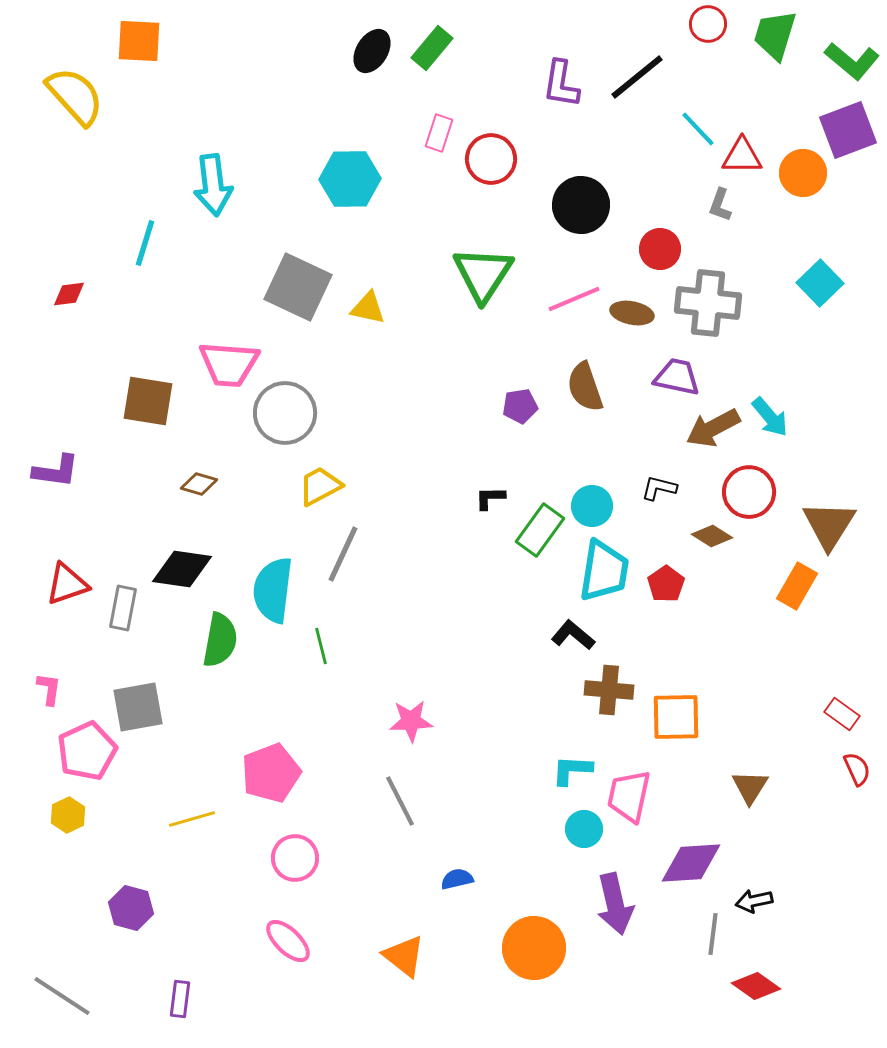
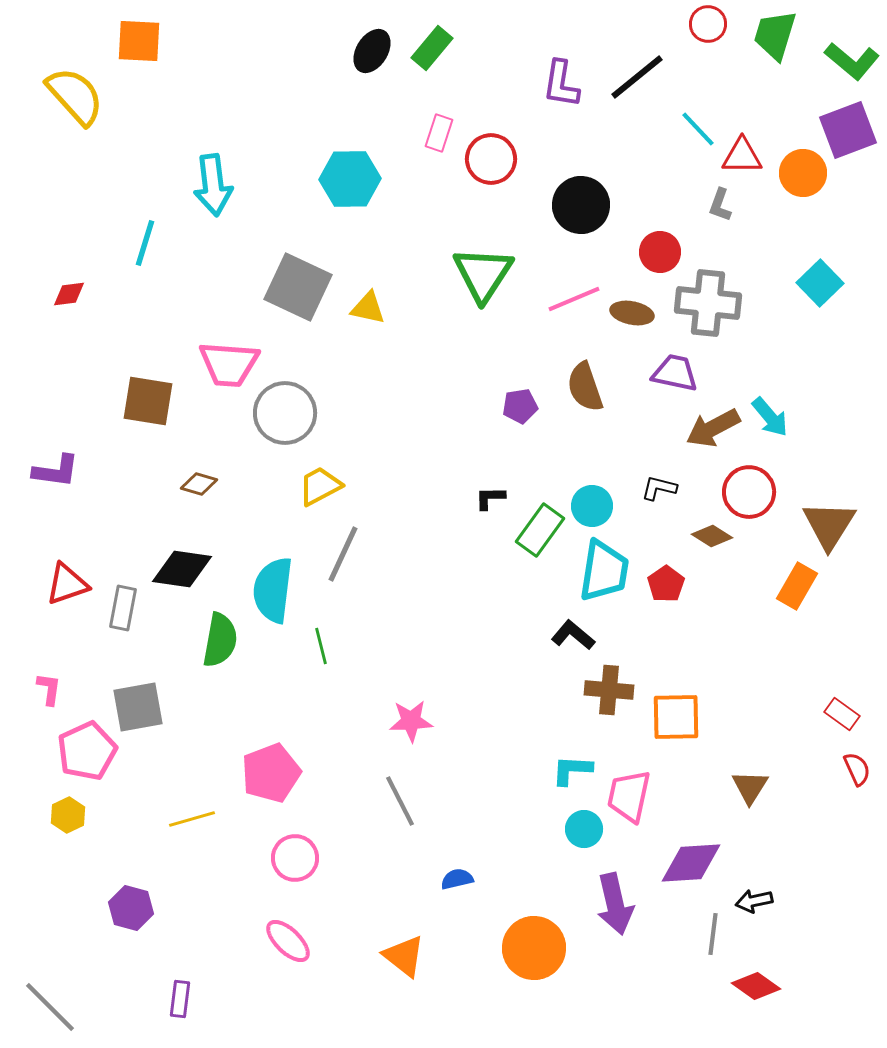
red circle at (660, 249): moved 3 px down
purple trapezoid at (677, 377): moved 2 px left, 4 px up
gray line at (62, 996): moved 12 px left, 11 px down; rotated 12 degrees clockwise
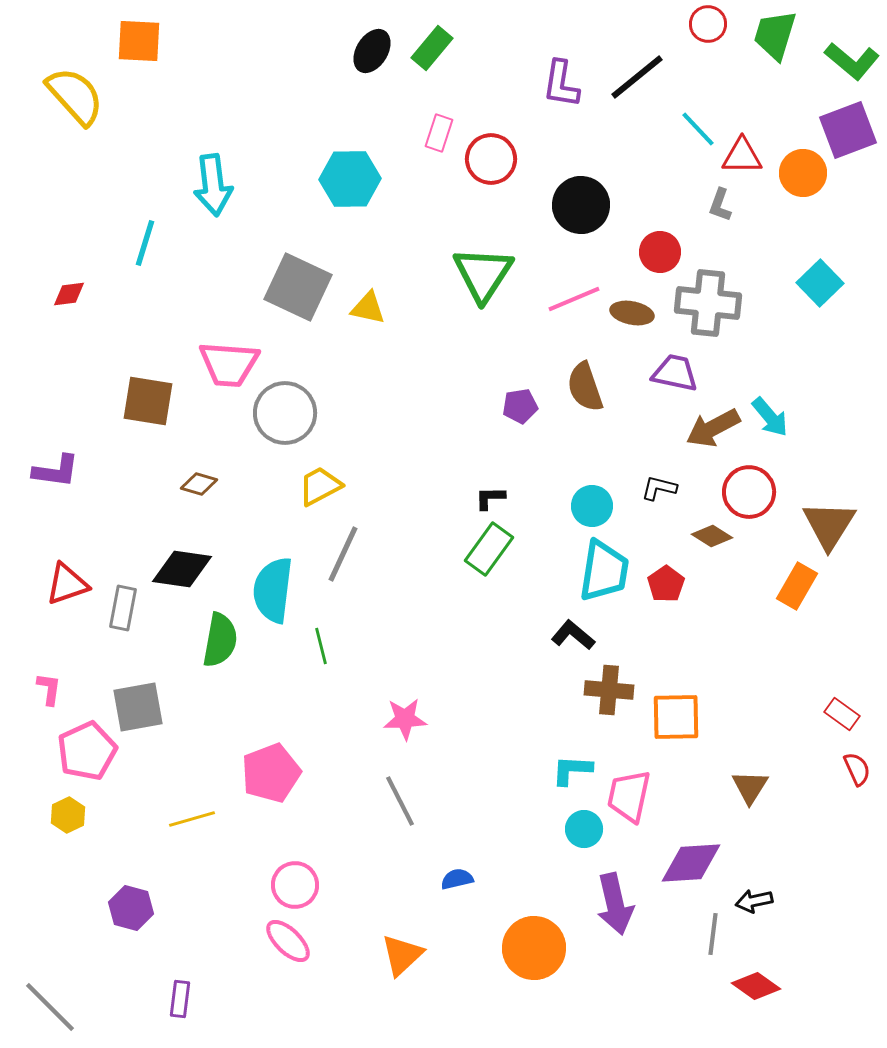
green rectangle at (540, 530): moved 51 px left, 19 px down
pink star at (411, 721): moved 6 px left, 2 px up
pink circle at (295, 858): moved 27 px down
orange triangle at (404, 956): moved 2 px left, 1 px up; rotated 39 degrees clockwise
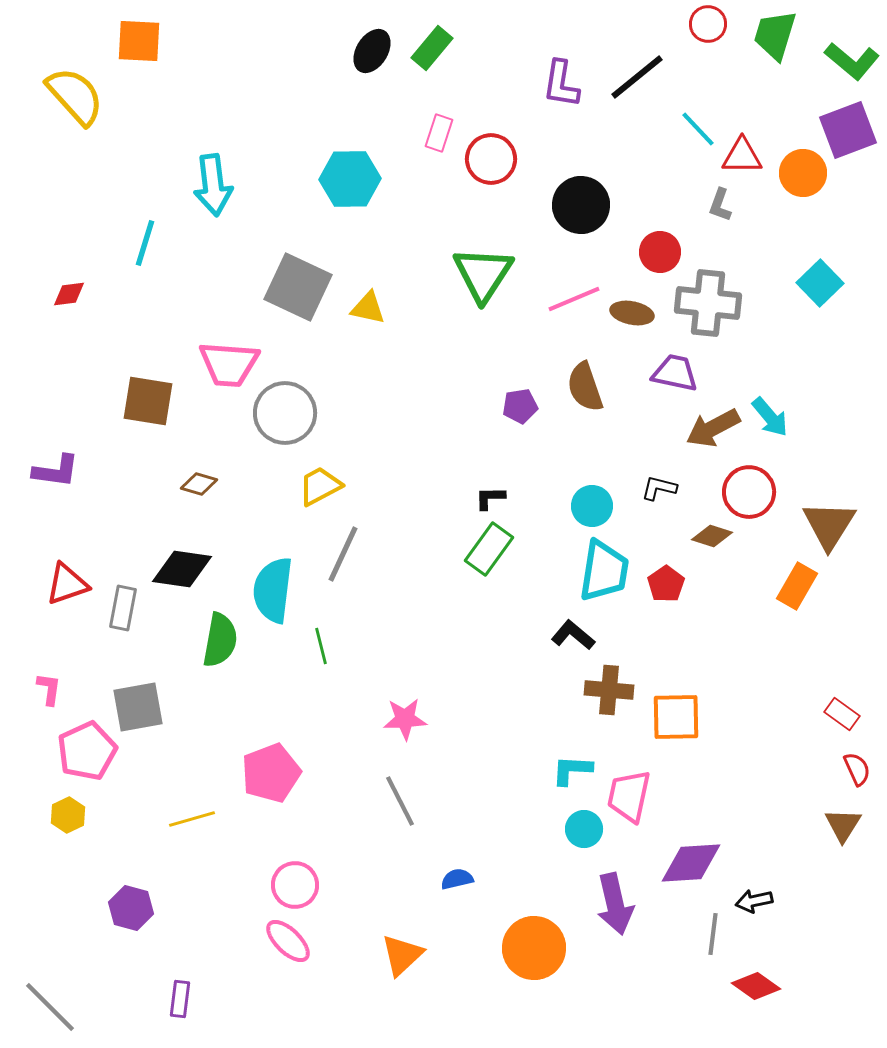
brown diamond at (712, 536): rotated 15 degrees counterclockwise
brown triangle at (750, 787): moved 93 px right, 38 px down
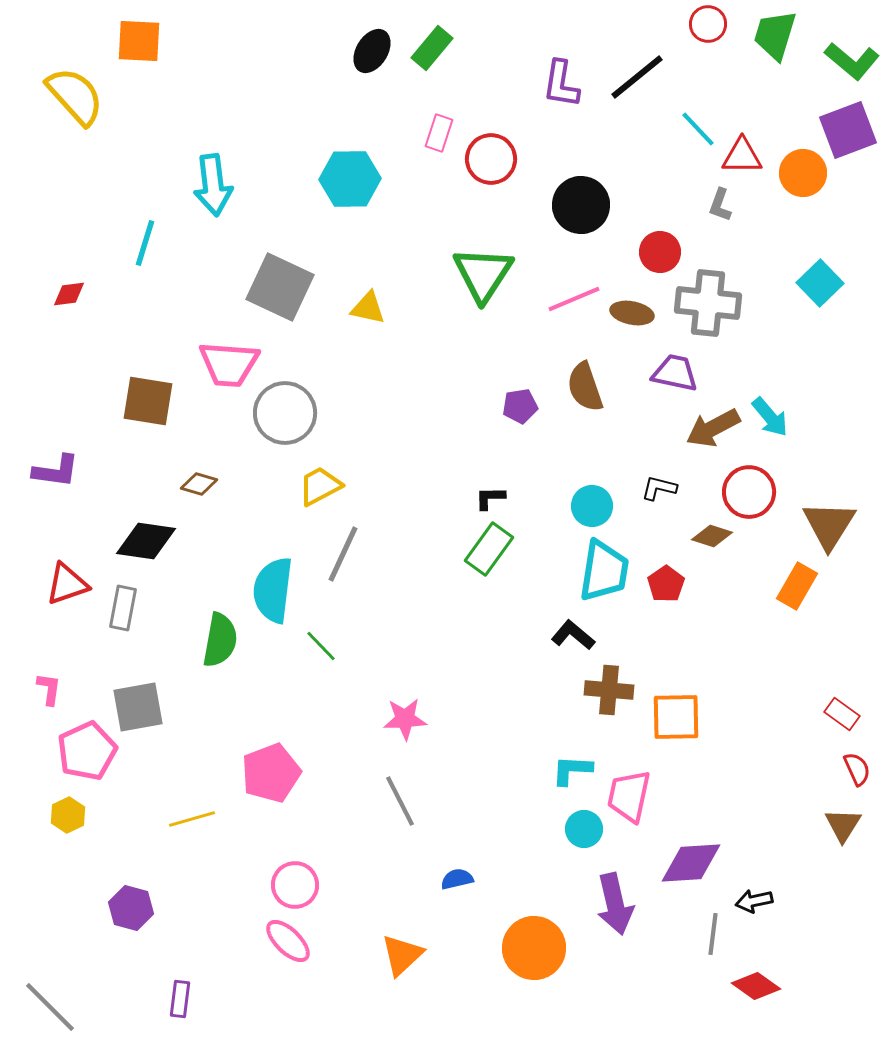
gray square at (298, 287): moved 18 px left
black diamond at (182, 569): moved 36 px left, 28 px up
green line at (321, 646): rotated 30 degrees counterclockwise
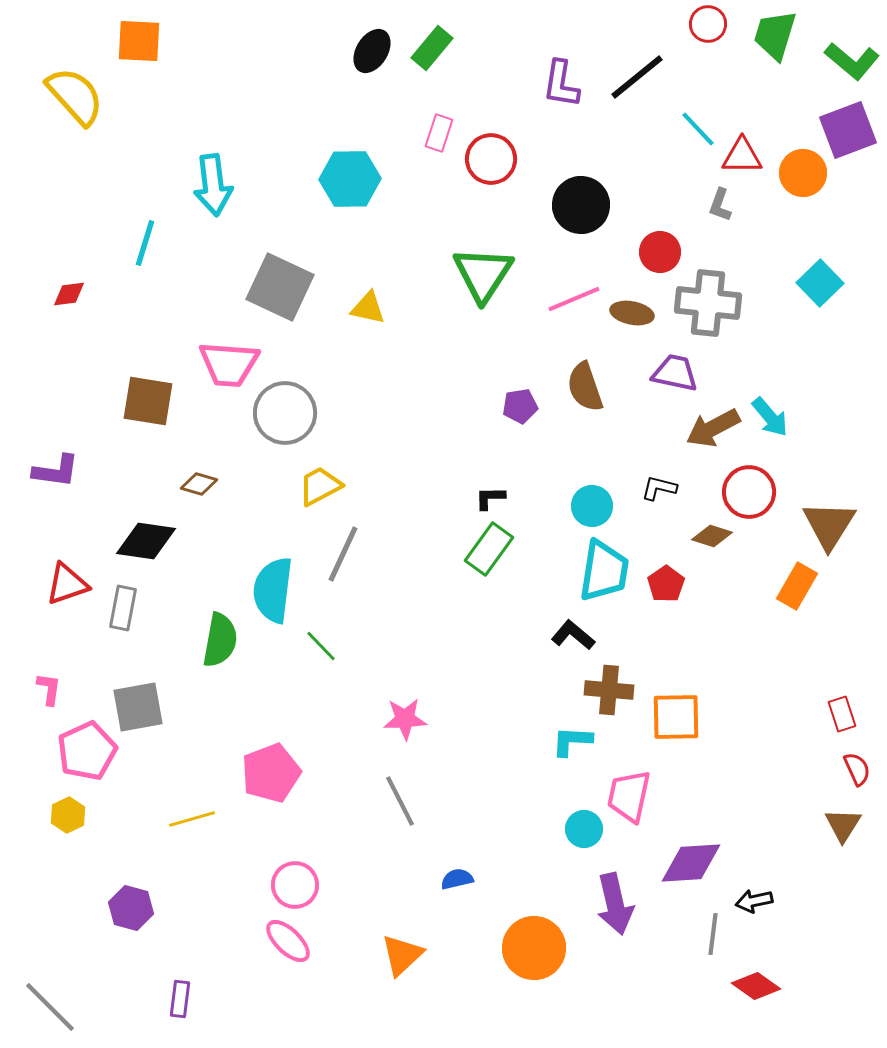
red rectangle at (842, 714): rotated 36 degrees clockwise
cyan L-shape at (572, 770): moved 29 px up
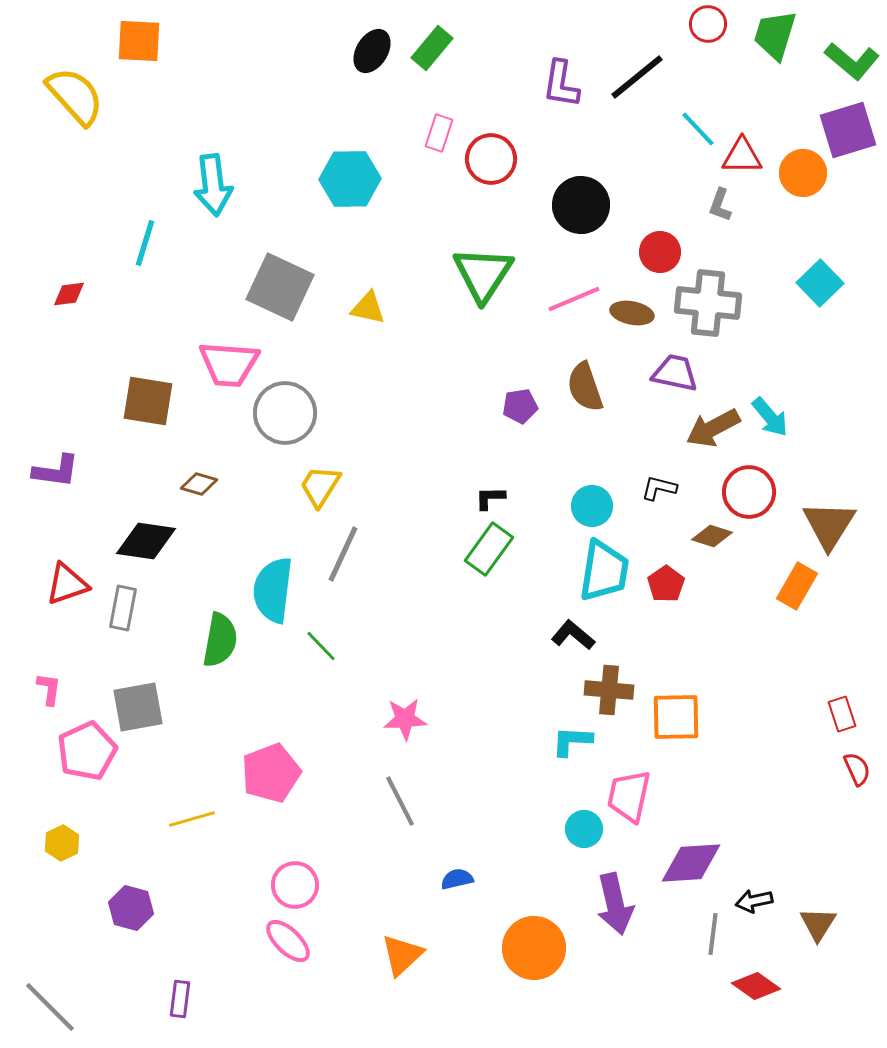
purple square at (848, 130): rotated 4 degrees clockwise
yellow trapezoid at (320, 486): rotated 30 degrees counterclockwise
yellow hexagon at (68, 815): moved 6 px left, 28 px down
brown triangle at (843, 825): moved 25 px left, 99 px down
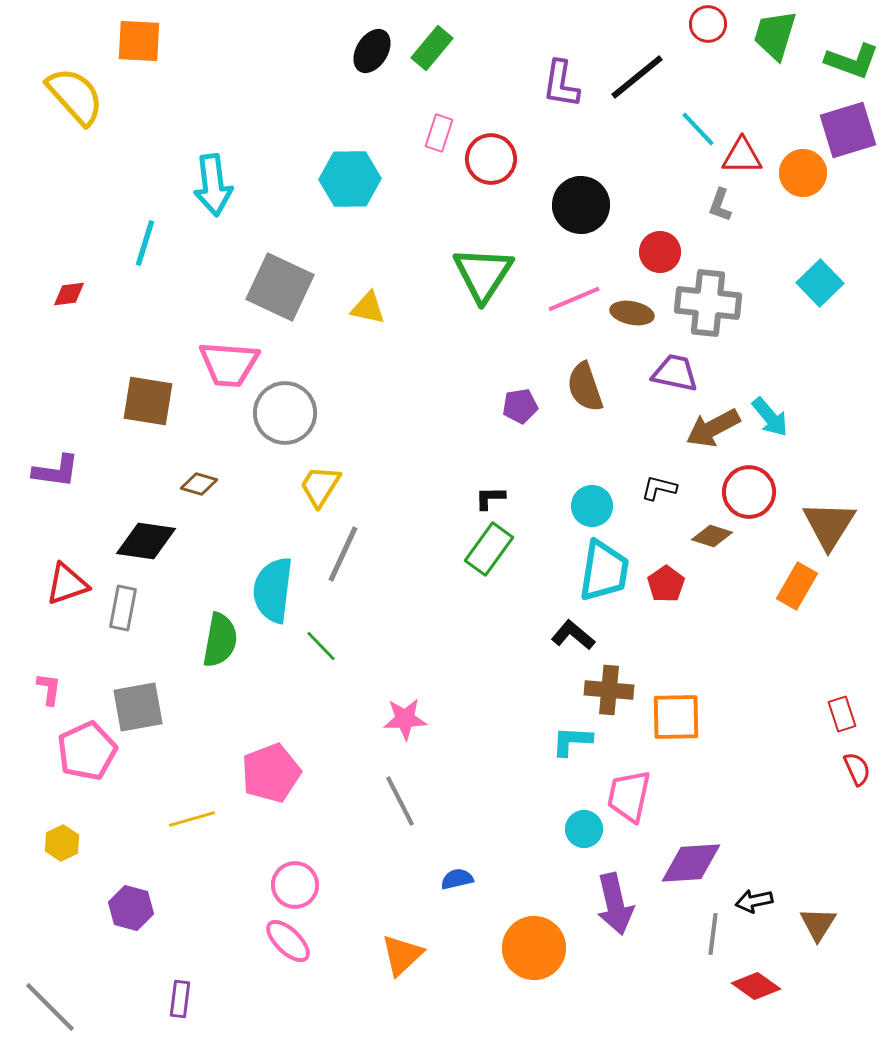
green L-shape at (852, 61): rotated 20 degrees counterclockwise
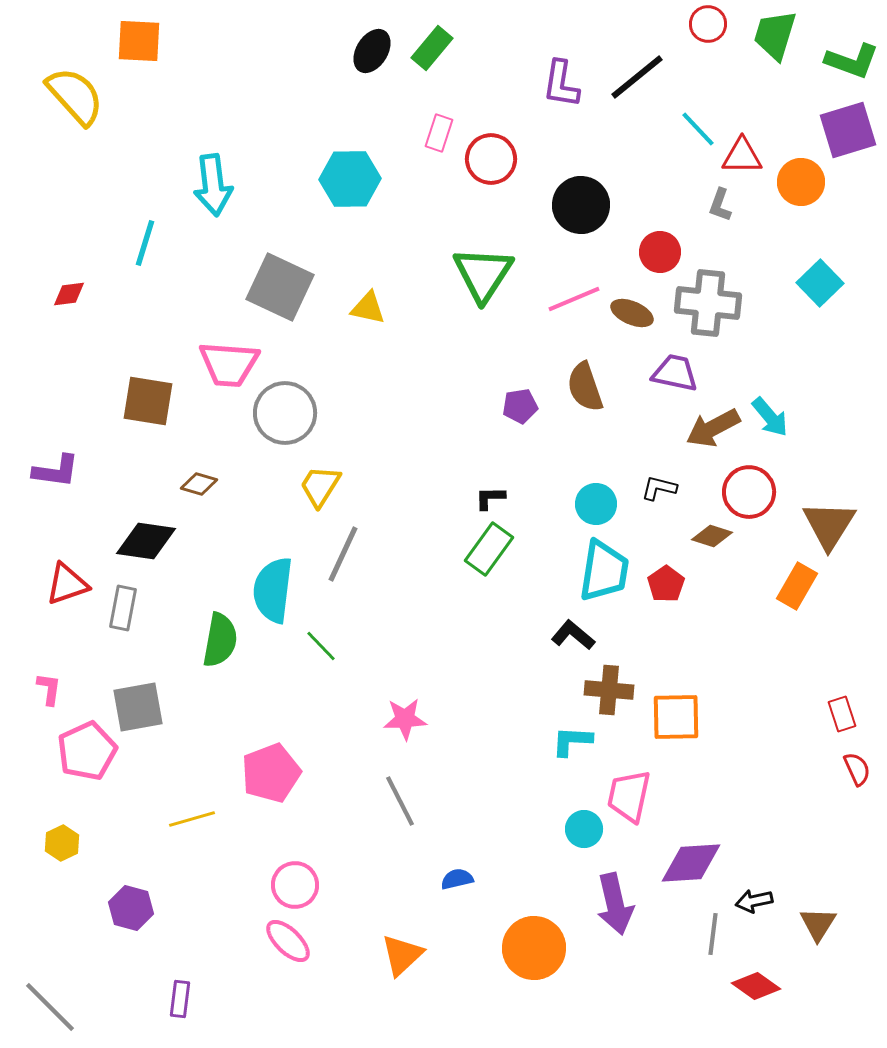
orange circle at (803, 173): moved 2 px left, 9 px down
brown ellipse at (632, 313): rotated 12 degrees clockwise
cyan circle at (592, 506): moved 4 px right, 2 px up
